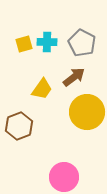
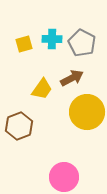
cyan cross: moved 5 px right, 3 px up
brown arrow: moved 2 px left, 1 px down; rotated 10 degrees clockwise
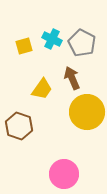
cyan cross: rotated 24 degrees clockwise
yellow square: moved 2 px down
brown arrow: rotated 85 degrees counterclockwise
brown hexagon: rotated 20 degrees counterclockwise
pink circle: moved 3 px up
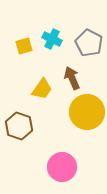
gray pentagon: moved 7 px right
pink circle: moved 2 px left, 7 px up
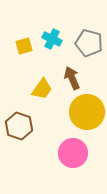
gray pentagon: rotated 12 degrees counterclockwise
pink circle: moved 11 px right, 14 px up
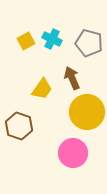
yellow square: moved 2 px right, 5 px up; rotated 12 degrees counterclockwise
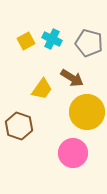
brown arrow: rotated 145 degrees clockwise
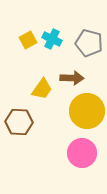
yellow square: moved 2 px right, 1 px up
brown arrow: rotated 30 degrees counterclockwise
yellow circle: moved 1 px up
brown hexagon: moved 4 px up; rotated 16 degrees counterclockwise
pink circle: moved 9 px right
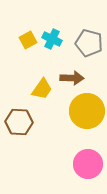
pink circle: moved 6 px right, 11 px down
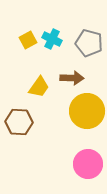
yellow trapezoid: moved 3 px left, 2 px up
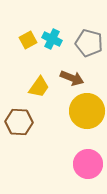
brown arrow: rotated 20 degrees clockwise
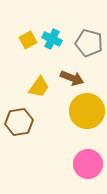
brown hexagon: rotated 12 degrees counterclockwise
